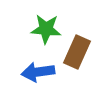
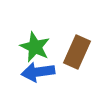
green star: moved 11 px left, 18 px down; rotated 20 degrees clockwise
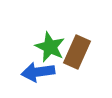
green star: moved 15 px right
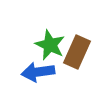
green star: moved 2 px up
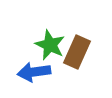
blue arrow: moved 4 px left
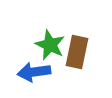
brown rectangle: rotated 12 degrees counterclockwise
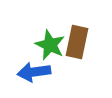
brown rectangle: moved 10 px up
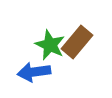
brown rectangle: rotated 28 degrees clockwise
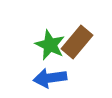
blue arrow: moved 16 px right, 6 px down
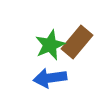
green star: rotated 24 degrees clockwise
